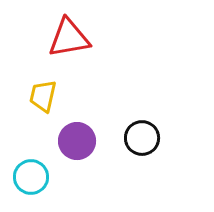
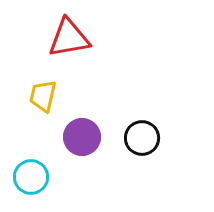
purple circle: moved 5 px right, 4 px up
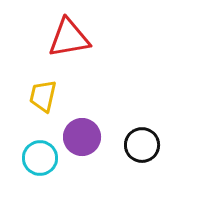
black circle: moved 7 px down
cyan circle: moved 9 px right, 19 px up
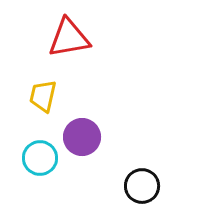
black circle: moved 41 px down
